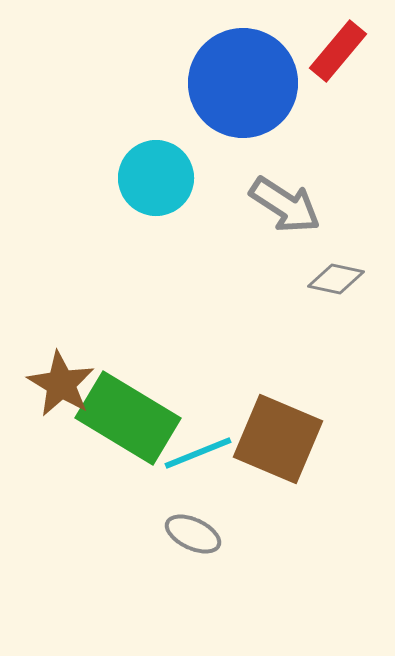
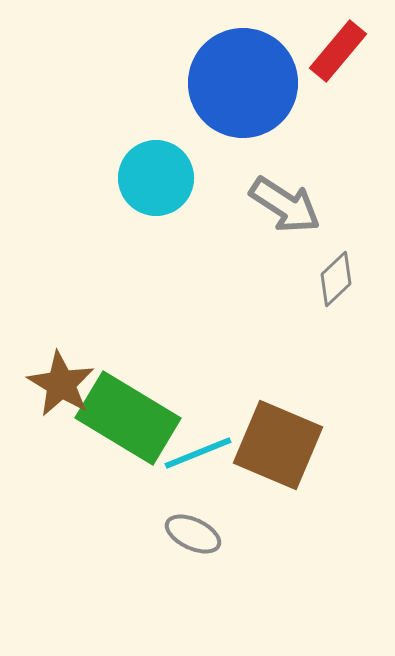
gray diamond: rotated 56 degrees counterclockwise
brown square: moved 6 px down
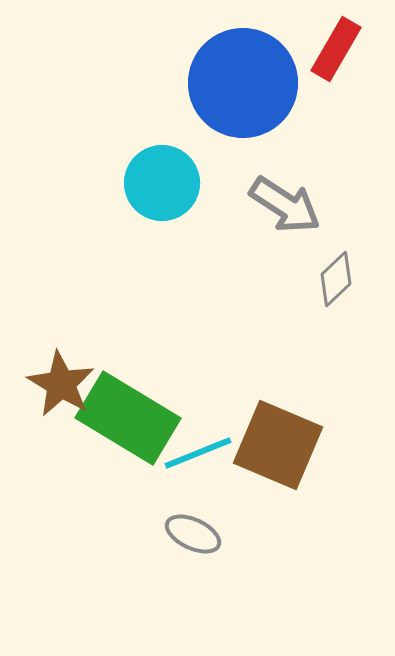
red rectangle: moved 2 px left, 2 px up; rotated 10 degrees counterclockwise
cyan circle: moved 6 px right, 5 px down
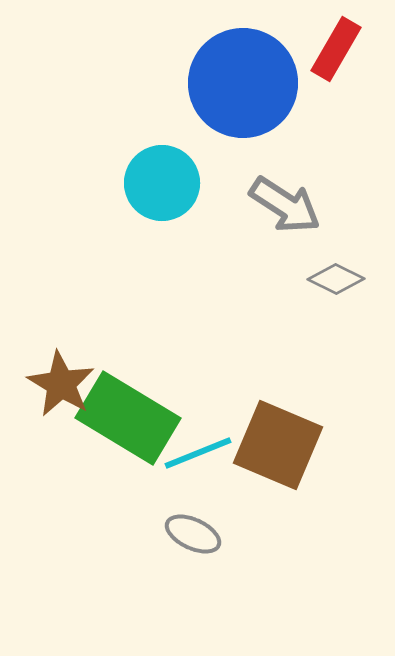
gray diamond: rotated 70 degrees clockwise
